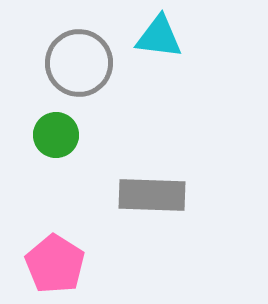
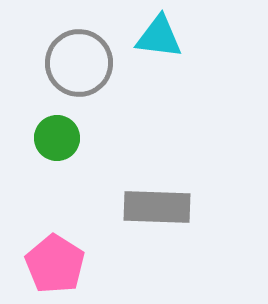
green circle: moved 1 px right, 3 px down
gray rectangle: moved 5 px right, 12 px down
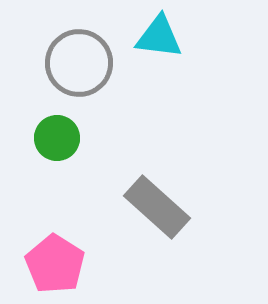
gray rectangle: rotated 40 degrees clockwise
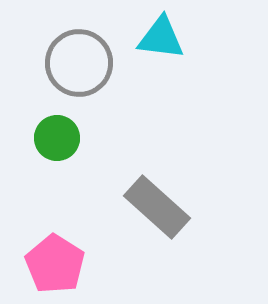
cyan triangle: moved 2 px right, 1 px down
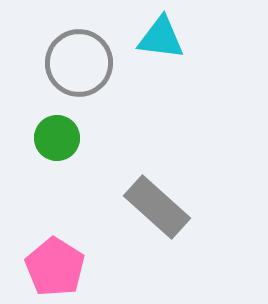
pink pentagon: moved 3 px down
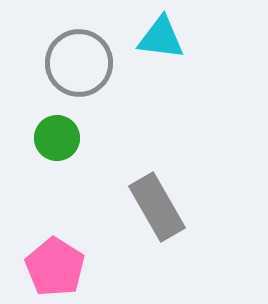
gray rectangle: rotated 18 degrees clockwise
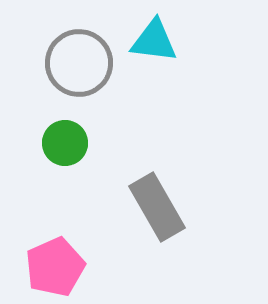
cyan triangle: moved 7 px left, 3 px down
green circle: moved 8 px right, 5 px down
pink pentagon: rotated 16 degrees clockwise
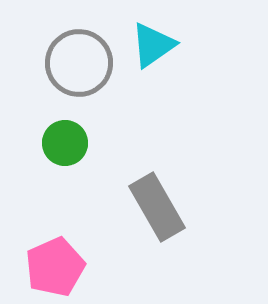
cyan triangle: moved 1 px left, 4 px down; rotated 42 degrees counterclockwise
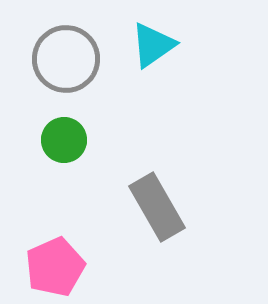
gray circle: moved 13 px left, 4 px up
green circle: moved 1 px left, 3 px up
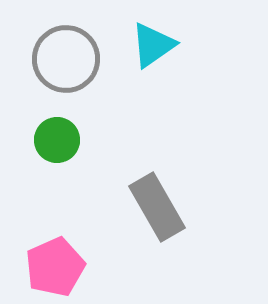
green circle: moved 7 px left
